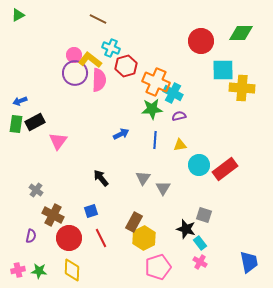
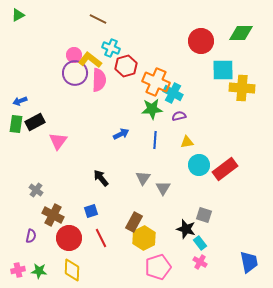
yellow triangle at (180, 145): moved 7 px right, 3 px up
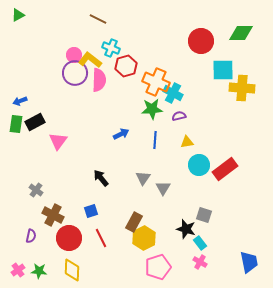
pink cross at (18, 270): rotated 24 degrees counterclockwise
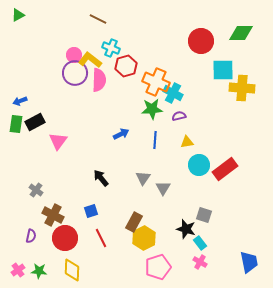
red circle at (69, 238): moved 4 px left
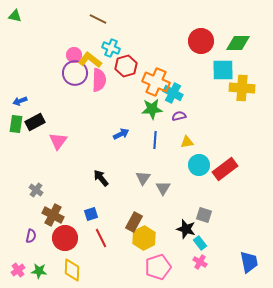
green triangle at (18, 15): moved 3 px left, 1 px down; rotated 40 degrees clockwise
green diamond at (241, 33): moved 3 px left, 10 px down
blue square at (91, 211): moved 3 px down
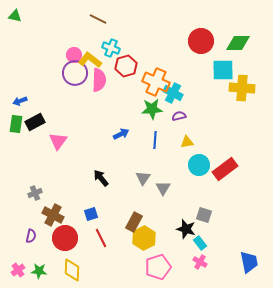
gray cross at (36, 190): moved 1 px left, 3 px down; rotated 32 degrees clockwise
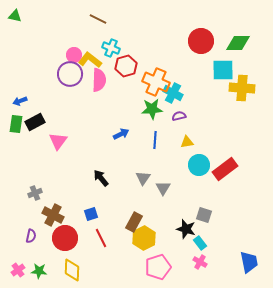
purple circle at (75, 73): moved 5 px left, 1 px down
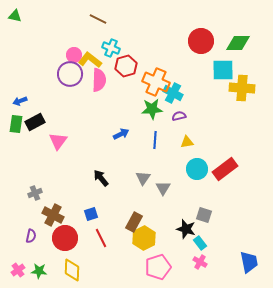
cyan circle at (199, 165): moved 2 px left, 4 px down
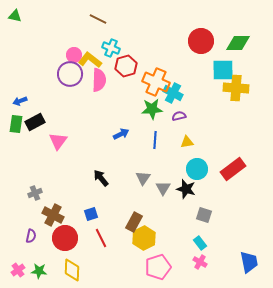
yellow cross at (242, 88): moved 6 px left
red rectangle at (225, 169): moved 8 px right
black star at (186, 229): moved 40 px up
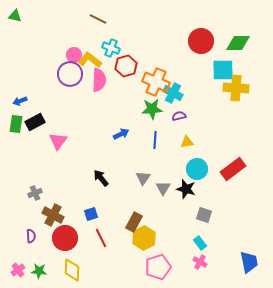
purple semicircle at (31, 236): rotated 16 degrees counterclockwise
